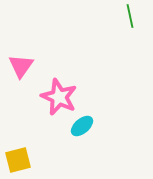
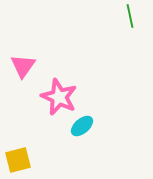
pink triangle: moved 2 px right
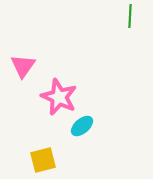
green line: rotated 15 degrees clockwise
yellow square: moved 25 px right
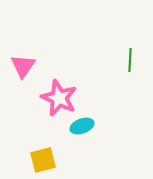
green line: moved 44 px down
pink star: moved 1 px down
cyan ellipse: rotated 20 degrees clockwise
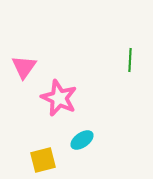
pink triangle: moved 1 px right, 1 px down
cyan ellipse: moved 14 px down; rotated 15 degrees counterclockwise
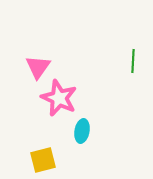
green line: moved 3 px right, 1 px down
pink triangle: moved 14 px right
cyan ellipse: moved 9 px up; rotated 45 degrees counterclockwise
